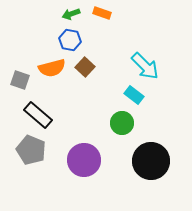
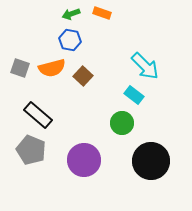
brown square: moved 2 px left, 9 px down
gray square: moved 12 px up
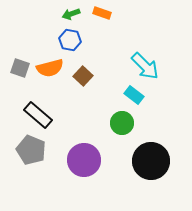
orange semicircle: moved 2 px left
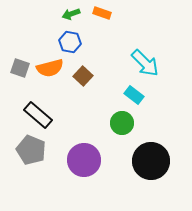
blue hexagon: moved 2 px down
cyan arrow: moved 3 px up
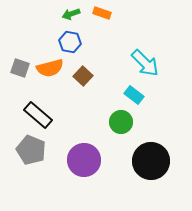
green circle: moved 1 px left, 1 px up
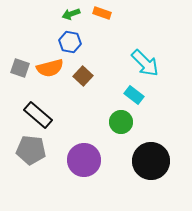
gray pentagon: rotated 16 degrees counterclockwise
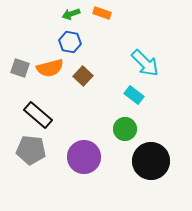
green circle: moved 4 px right, 7 px down
purple circle: moved 3 px up
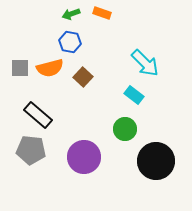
gray square: rotated 18 degrees counterclockwise
brown square: moved 1 px down
black circle: moved 5 px right
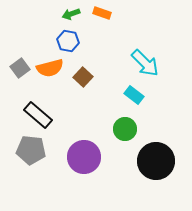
blue hexagon: moved 2 px left, 1 px up
gray square: rotated 36 degrees counterclockwise
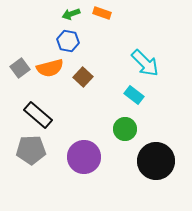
gray pentagon: rotated 8 degrees counterclockwise
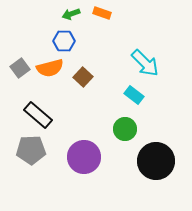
blue hexagon: moved 4 px left; rotated 10 degrees counterclockwise
